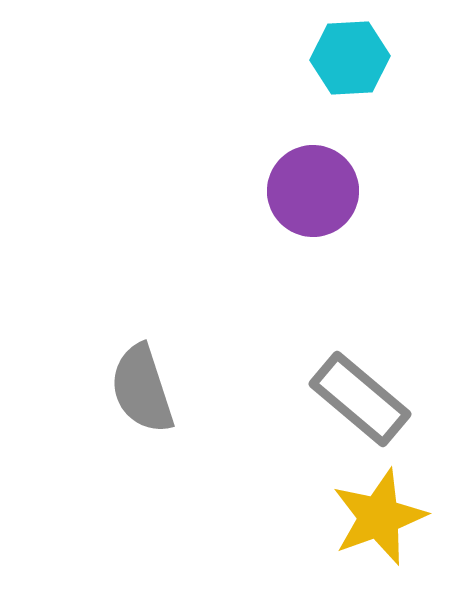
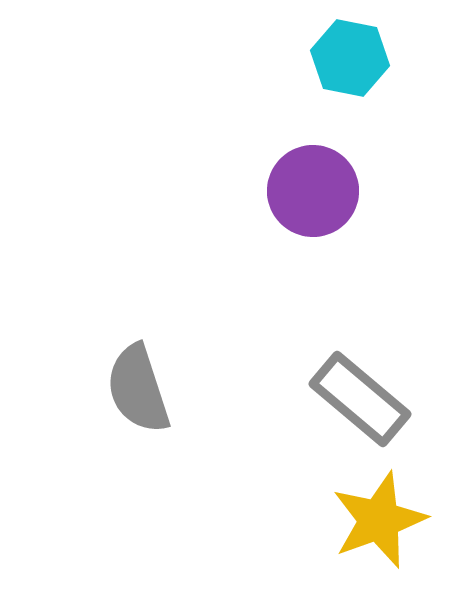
cyan hexagon: rotated 14 degrees clockwise
gray semicircle: moved 4 px left
yellow star: moved 3 px down
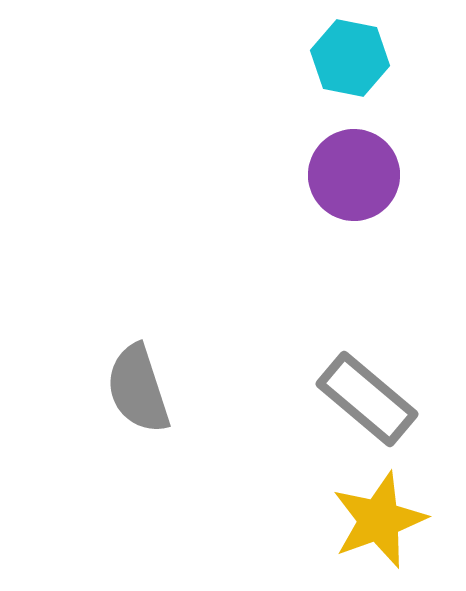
purple circle: moved 41 px right, 16 px up
gray rectangle: moved 7 px right
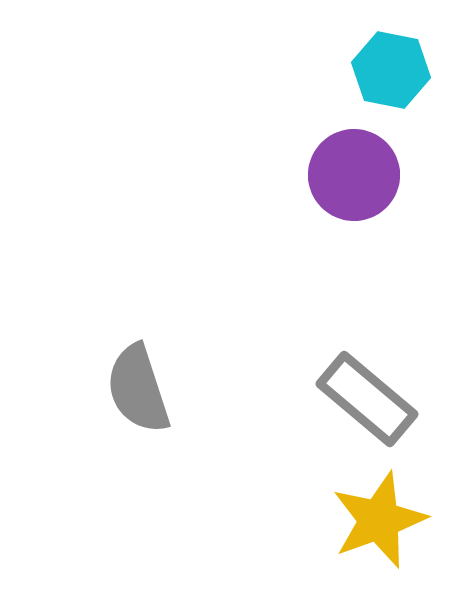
cyan hexagon: moved 41 px right, 12 px down
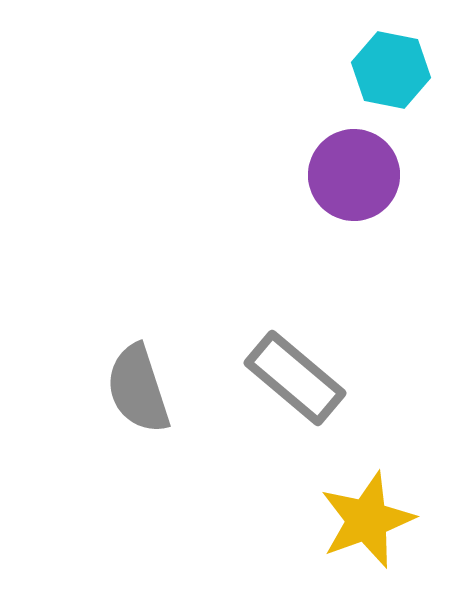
gray rectangle: moved 72 px left, 21 px up
yellow star: moved 12 px left
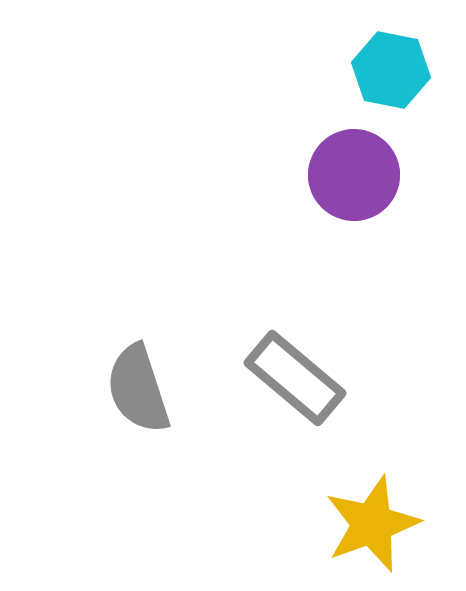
yellow star: moved 5 px right, 4 px down
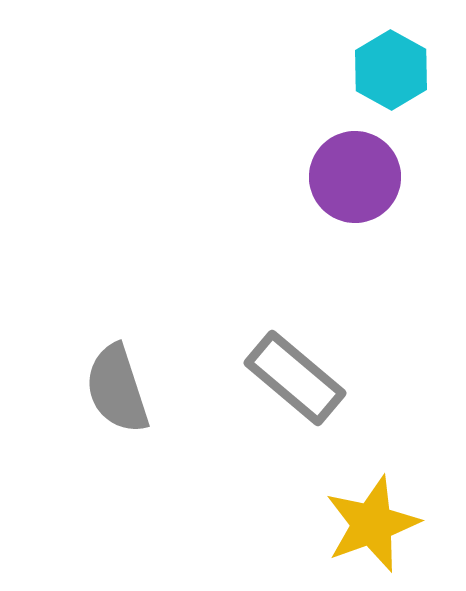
cyan hexagon: rotated 18 degrees clockwise
purple circle: moved 1 px right, 2 px down
gray semicircle: moved 21 px left
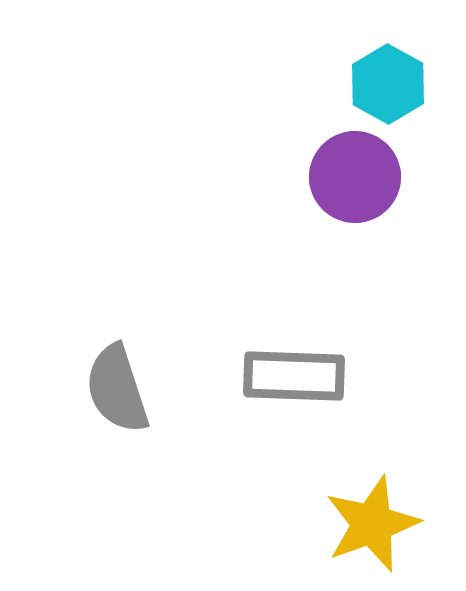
cyan hexagon: moved 3 px left, 14 px down
gray rectangle: moved 1 px left, 2 px up; rotated 38 degrees counterclockwise
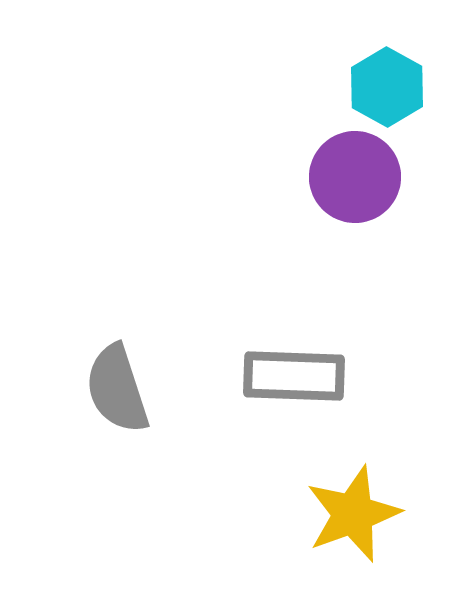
cyan hexagon: moved 1 px left, 3 px down
yellow star: moved 19 px left, 10 px up
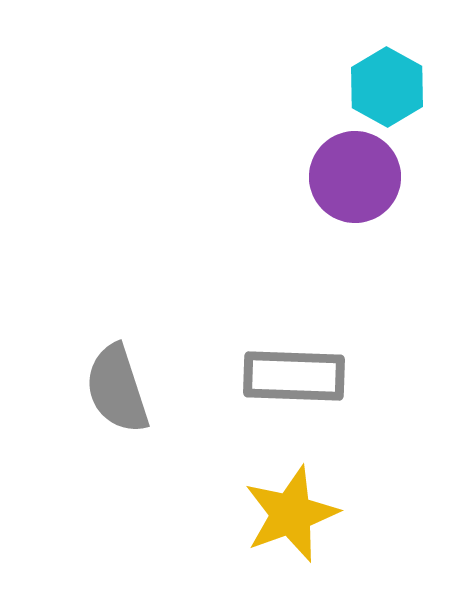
yellow star: moved 62 px left
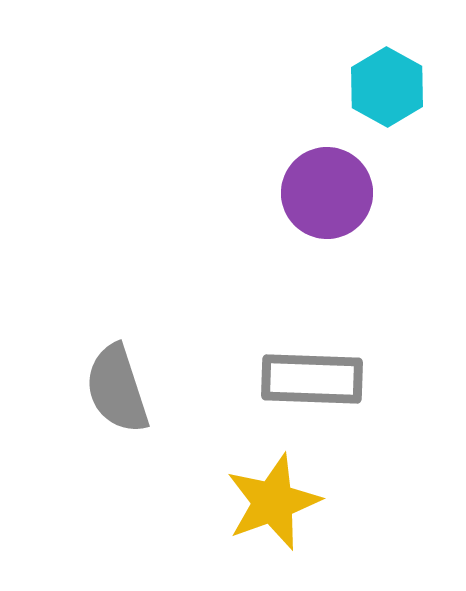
purple circle: moved 28 px left, 16 px down
gray rectangle: moved 18 px right, 3 px down
yellow star: moved 18 px left, 12 px up
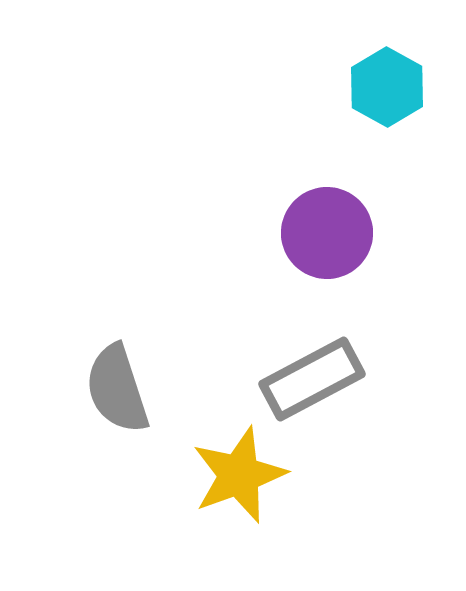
purple circle: moved 40 px down
gray rectangle: rotated 30 degrees counterclockwise
yellow star: moved 34 px left, 27 px up
